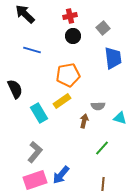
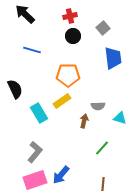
orange pentagon: rotated 10 degrees clockwise
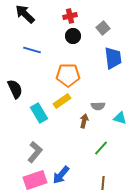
green line: moved 1 px left
brown line: moved 1 px up
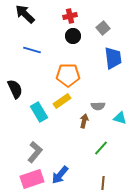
cyan rectangle: moved 1 px up
blue arrow: moved 1 px left
pink rectangle: moved 3 px left, 1 px up
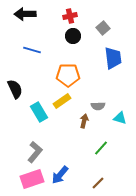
black arrow: rotated 45 degrees counterclockwise
brown line: moved 5 px left; rotated 40 degrees clockwise
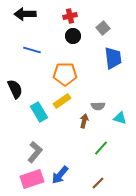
orange pentagon: moved 3 px left, 1 px up
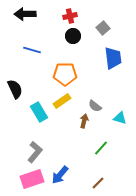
gray semicircle: moved 3 px left; rotated 40 degrees clockwise
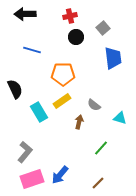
black circle: moved 3 px right, 1 px down
orange pentagon: moved 2 px left
gray semicircle: moved 1 px left, 1 px up
brown arrow: moved 5 px left, 1 px down
gray L-shape: moved 10 px left
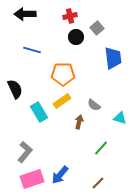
gray square: moved 6 px left
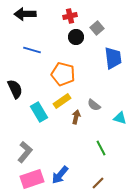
orange pentagon: rotated 15 degrees clockwise
brown arrow: moved 3 px left, 5 px up
green line: rotated 70 degrees counterclockwise
